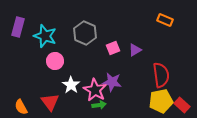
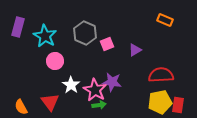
cyan star: rotated 10 degrees clockwise
pink square: moved 6 px left, 4 px up
red semicircle: rotated 85 degrees counterclockwise
yellow pentagon: moved 1 px left, 1 px down
red rectangle: moved 4 px left; rotated 56 degrees clockwise
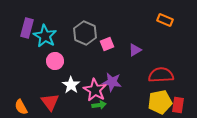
purple rectangle: moved 9 px right, 1 px down
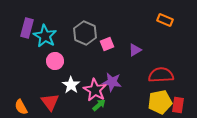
green arrow: rotated 32 degrees counterclockwise
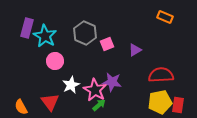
orange rectangle: moved 3 px up
white star: rotated 12 degrees clockwise
